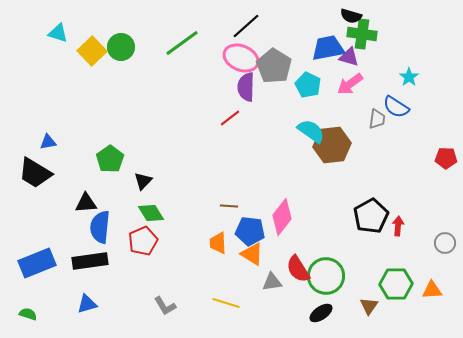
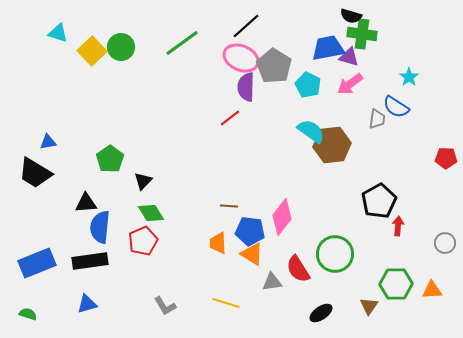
black pentagon at (371, 216): moved 8 px right, 15 px up
green circle at (326, 276): moved 9 px right, 22 px up
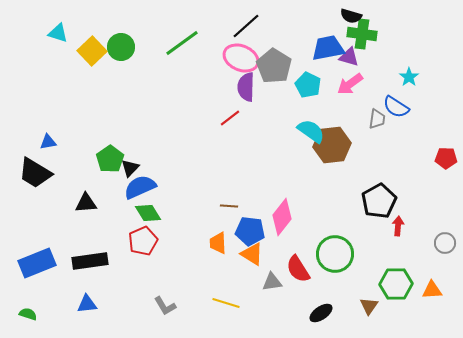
black triangle at (143, 181): moved 13 px left, 13 px up
green diamond at (151, 213): moved 3 px left
blue semicircle at (100, 227): moved 40 px right, 40 px up; rotated 60 degrees clockwise
blue triangle at (87, 304): rotated 10 degrees clockwise
